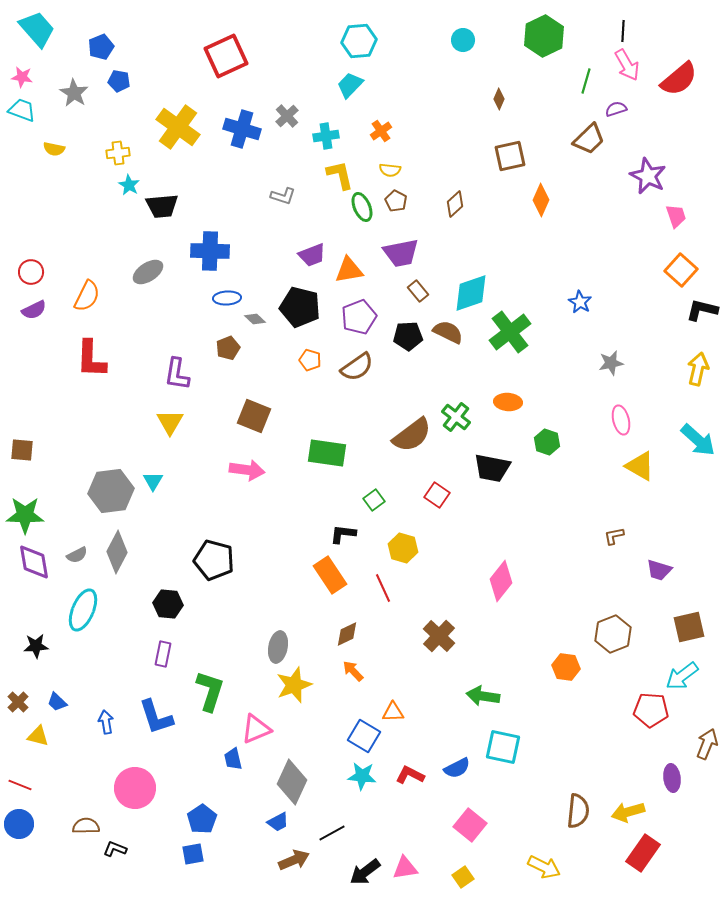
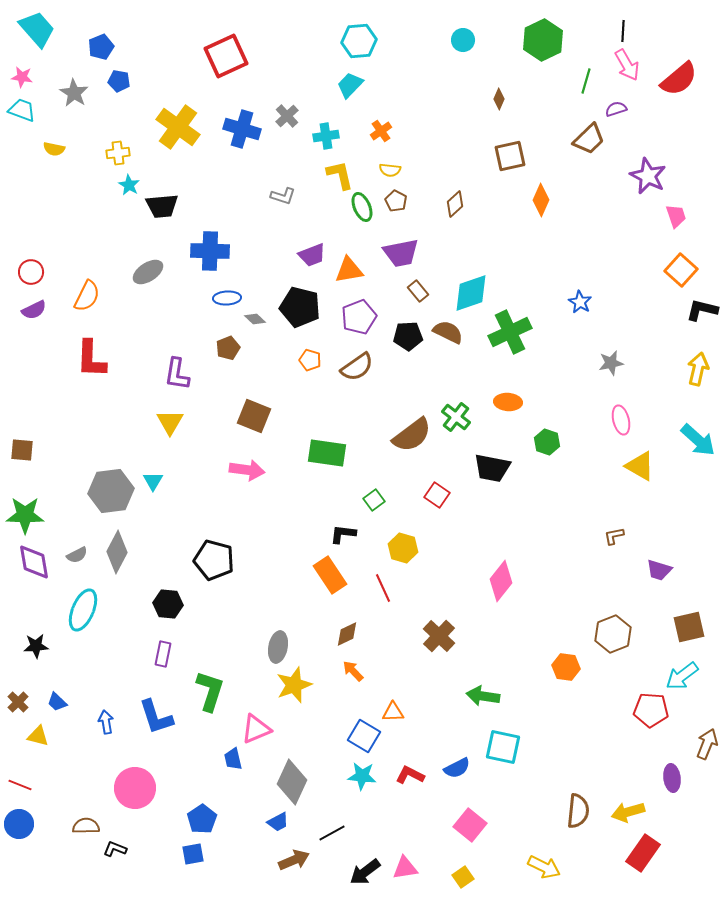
green hexagon at (544, 36): moved 1 px left, 4 px down
green cross at (510, 332): rotated 12 degrees clockwise
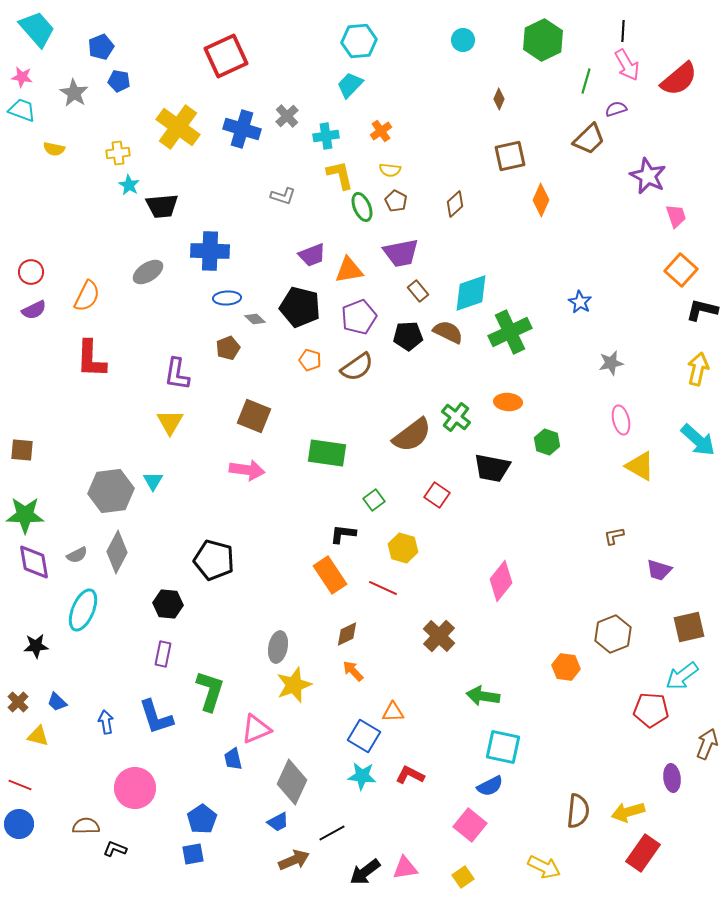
red line at (383, 588): rotated 40 degrees counterclockwise
blue semicircle at (457, 768): moved 33 px right, 18 px down
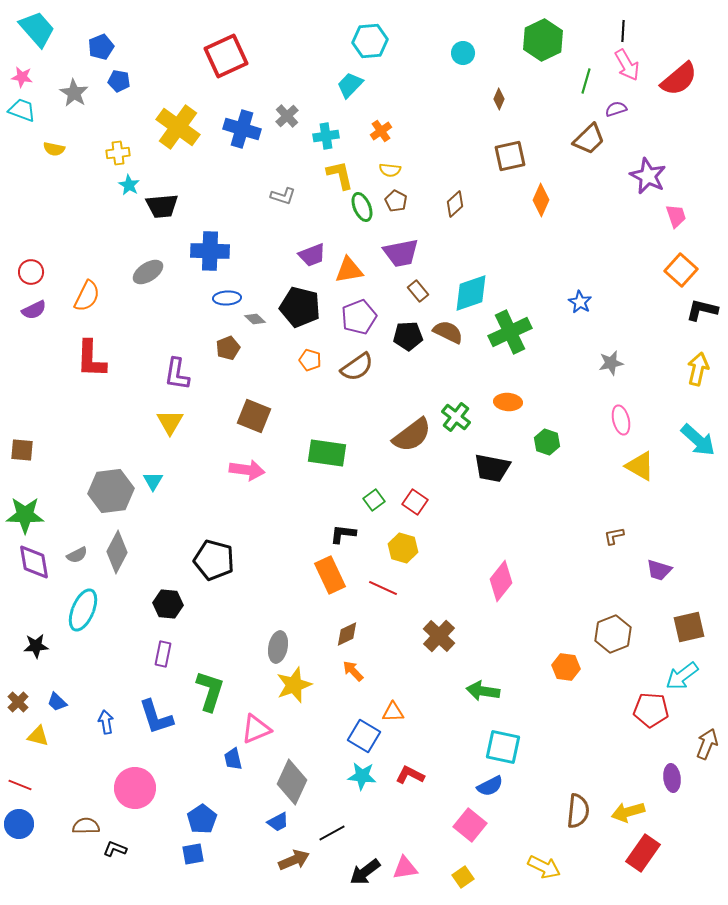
cyan circle at (463, 40): moved 13 px down
cyan hexagon at (359, 41): moved 11 px right
red square at (437, 495): moved 22 px left, 7 px down
orange rectangle at (330, 575): rotated 9 degrees clockwise
green arrow at (483, 696): moved 5 px up
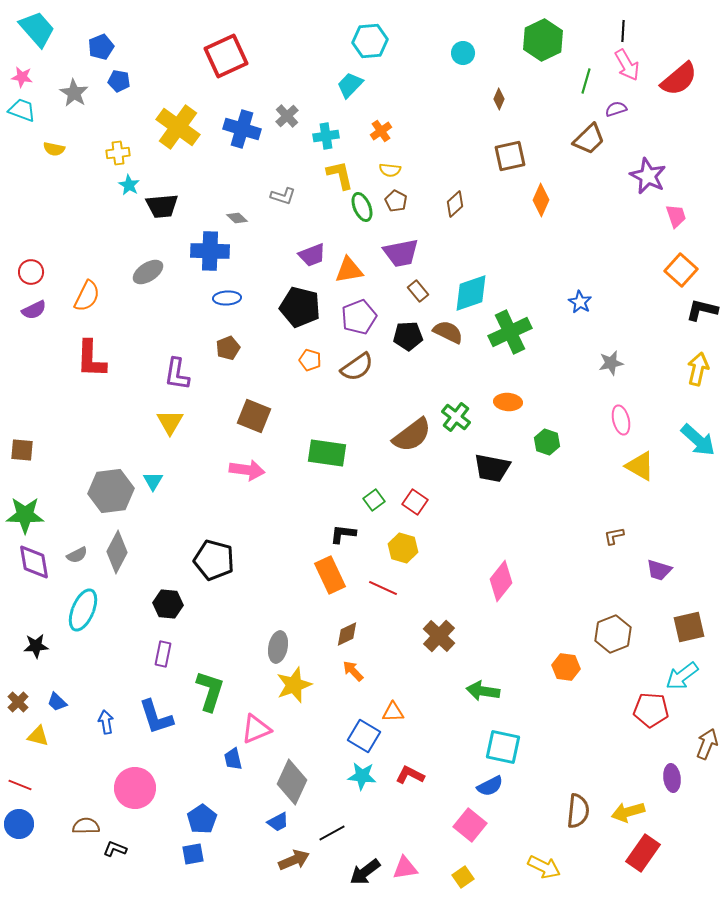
gray diamond at (255, 319): moved 18 px left, 101 px up
